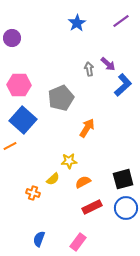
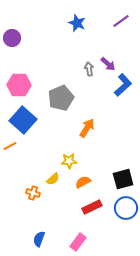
blue star: rotated 18 degrees counterclockwise
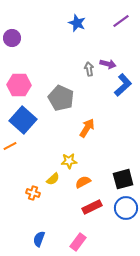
purple arrow: rotated 28 degrees counterclockwise
gray pentagon: rotated 25 degrees counterclockwise
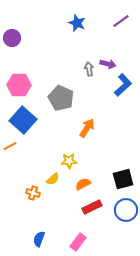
orange semicircle: moved 2 px down
blue circle: moved 2 px down
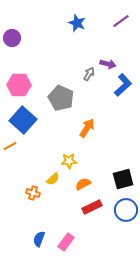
gray arrow: moved 5 px down; rotated 40 degrees clockwise
pink rectangle: moved 12 px left
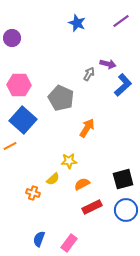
orange semicircle: moved 1 px left
pink rectangle: moved 3 px right, 1 px down
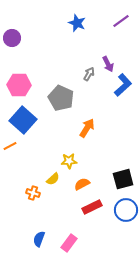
purple arrow: rotated 49 degrees clockwise
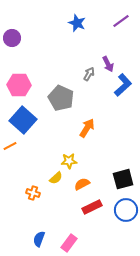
yellow semicircle: moved 3 px right, 1 px up
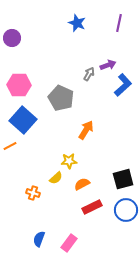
purple line: moved 2 px left, 2 px down; rotated 42 degrees counterclockwise
purple arrow: moved 1 px down; rotated 84 degrees counterclockwise
orange arrow: moved 1 px left, 2 px down
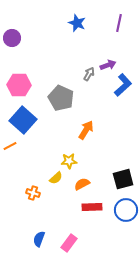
red rectangle: rotated 24 degrees clockwise
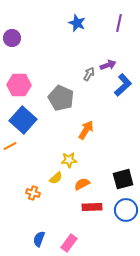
yellow star: moved 1 px up
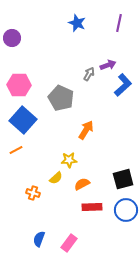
orange line: moved 6 px right, 4 px down
